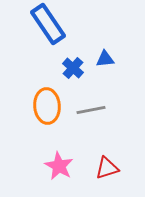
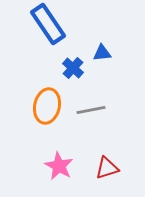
blue triangle: moved 3 px left, 6 px up
orange ellipse: rotated 16 degrees clockwise
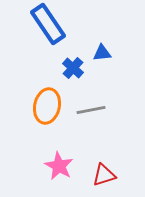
red triangle: moved 3 px left, 7 px down
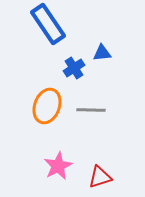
blue cross: moved 1 px right; rotated 15 degrees clockwise
orange ellipse: rotated 8 degrees clockwise
gray line: rotated 12 degrees clockwise
pink star: moved 1 px left; rotated 16 degrees clockwise
red triangle: moved 4 px left, 2 px down
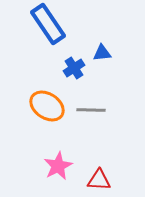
orange ellipse: rotated 76 degrees counterclockwise
red triangle: moved 1 px left, 3 px down; rotated 20 degrees clockwise
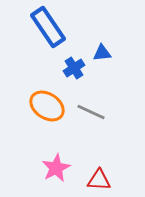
blue rectangle: moved 3 px down
gray line: moved 2 px down; rotated 24 degrees clockwise
pink star: moved 2 px left, 2 px down
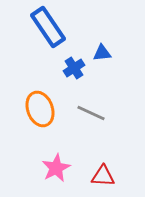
orange ellipse: moved 7 px left, 3 px down; rotated 36 degrees clockwise
gray line: moved 1 px down
red triangle: moved 4 px right, 4 px up
